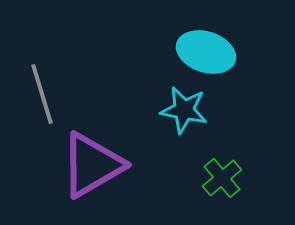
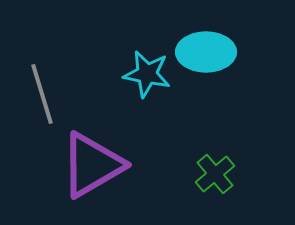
cyan ellipse: rotated 18 degrees counterclockwise
cyan star: moved 37 px left, 36 px up
green cross: moved 7 px left, 4 px up
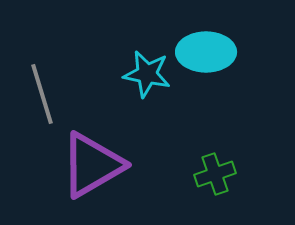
green cross: rotated 21 degrees clockwise
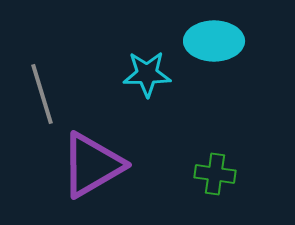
cyan ellipse: moved 8 px right, 11 px up
cyan star: rotated 12 degrees counterclockwise
green cross: rotated 27 degrees clockwise
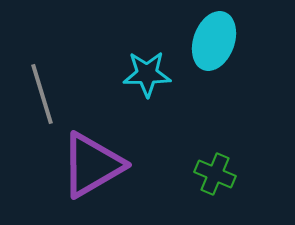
cyan ellipse: rotated 70 degrees counterclockwise
green cross: rotated 15 degrees clockwise
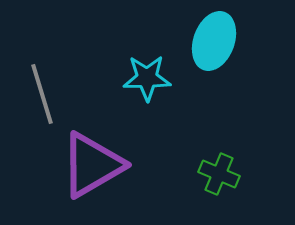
cyan star: moved 4 px down
green cross: moved 4 px right
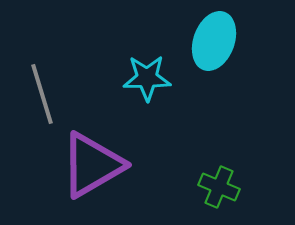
green cross: moved 13 px down
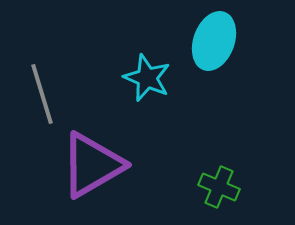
cyan star: rotated 24 degrees clockwise
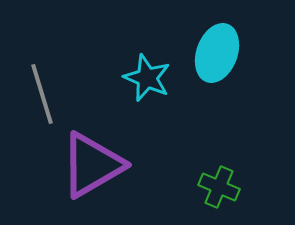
cyan ellipse: moved 3 px right, 12 px down
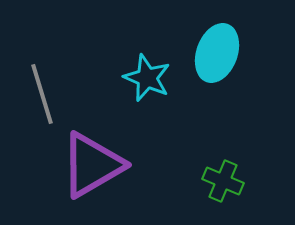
green cross: moved 4 px right, 6 px up
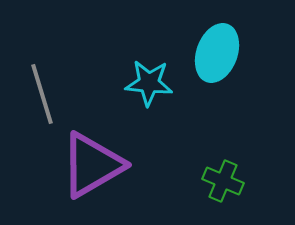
cyan star: moved 2 px right, 5 px down; rotated 18 degrees counterclockwise
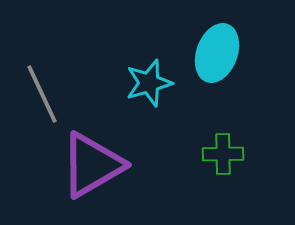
cyan star: rotated 21 degrees counterclockwise
gray line: rotated 8 degrees counterclockwise
green cross: moved 27 px up; rotated 24 degrees counterclockwise
